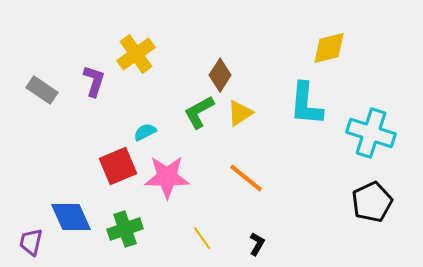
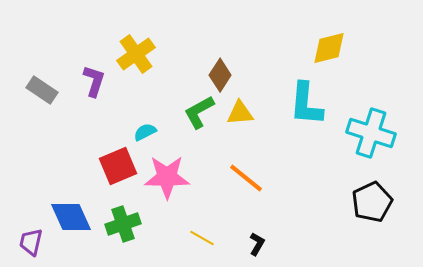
yellow triangle: rotated 28 degrees clockwise
green cross: moved 2 px left, 5 px up
yellow line: rotated 25 degrees counterclockwise
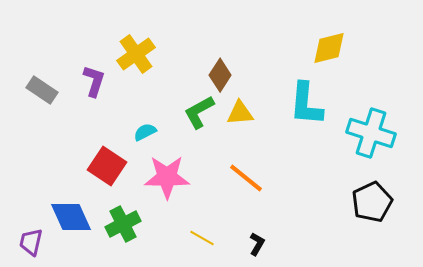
red square: moved 11 px left; rotated 33 degrees counterclockwise
green cross: rotated 8 degrees counterclockwise
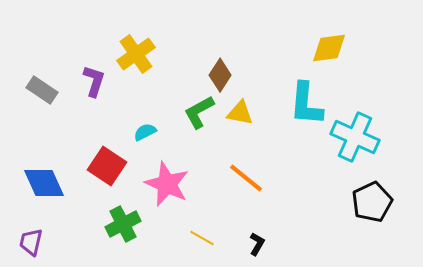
yellow diamond: rotated 6 degrees clockwise
yellow triangle: rotated 16 degrees clockwise
cyan cross: moved 16 px left, 4 px down; rotated 6 degrees clockwise
pink star: moved 7 px down; rotated 24 degrees clockwise
blue diamond: moved 27 px left, 34 px up
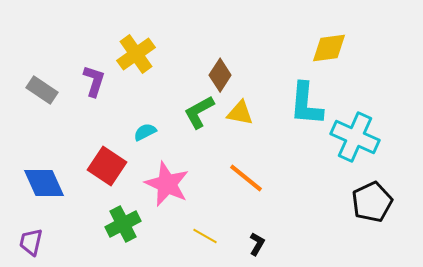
yellow line: moved 3 px right, 2 px up
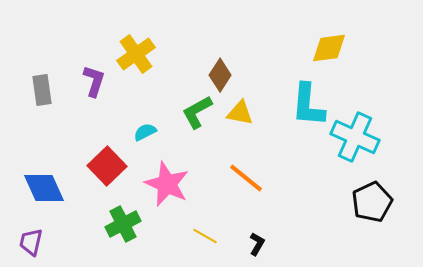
gray rectangle: rotated 48 degrees clockwise
cyan L-shape: moved 2 px right, 1 px down
green L-shape: moved 2 px left
red square: rotated 12 degrees clockwise
blue diamond: moved 5 px down
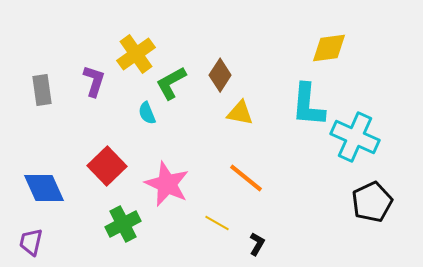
green L-shape: moved 26 px left, 29 px up
cyan semicircle: moved 2 px right, 19 px up; rotated 85 degrees counterclockwise
yellow line: moved 12 px right, 13 px up
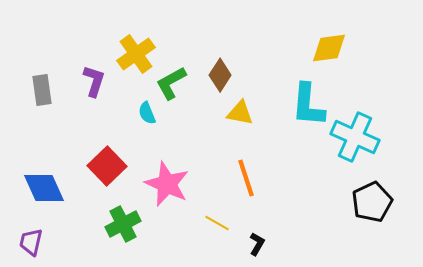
orange line: rotated 33 degrees clockwise
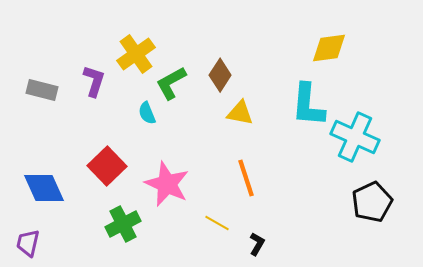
gray rectangle: rotated 68 degrees counterclockwise
purple trapezoid: moved 3 px left, 1 px down
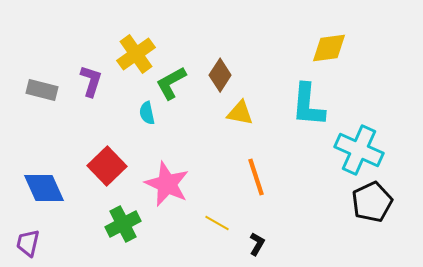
purple L-shape: moved 3 px left
cyan semicircle: rotated 10 degrees clockwise
cyan cross: moved 4 px right, 13 px down
orange line: moved 10 px right, 1 px up
